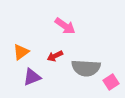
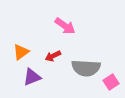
red arrow: moved 2 px left
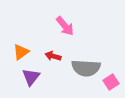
pink arrow: rotated 15 degrees clockwise
red arrow: rotated 42 degrees clockwise
purple triangle: moved 1 px left; rotated 30 degrees counterclockwise
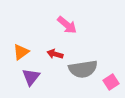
pink arrow: moved 2 px right, 1 px up; rotated 10 degrees counterclockwise
red arrow: moved 2 px right, 2 px up
gray semicircle: moved 3 px left, 1 px down; rotated 12 degrees counterclockwise
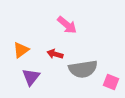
orange triangle: moved 2 px up
pink square: rotated 35 degrees counterclockwise
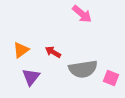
pink arrow: moved 15 px right, 11 px up
red arrow: moved 2 px left, 2 px up; rotated 14 degrees clockwise
pink square: moved 4 px up
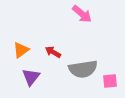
pink square: moved 1 px left, 3 px down; rotated 28 degrees counterclockwise
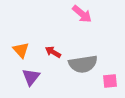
orange triangle: rotated 36 degrees counterclockwise
gray semicircle: moved 5 px up
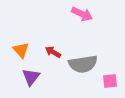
pink arrow: rotated 15 degrees counterclockwise
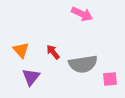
red arrow: rotated 21 degrees clockwise
pink square: moved 2 px up
